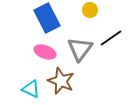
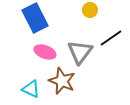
blue rectangle: moved 12 px left
gray triangle: moved 3 px down
brown star: moved 1 px right
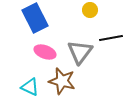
black line: rotated 25 degrees clockwise
brown star: rotated 8 degrees counterclockwise
cyan triangle: moved 1 px left, 2 px up
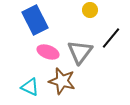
blue rectangle: moved 2 px down
black line: rotated 40 degrees counterclockwise
pink ellipse: moved 3 px right
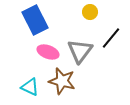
yellow circle: moved 2 px down
gray triangle: moved 1 px up
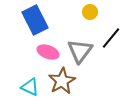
brown star: rotated 28 degrees clockwise
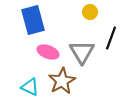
blue rectangle: moved 2 px left; rotated 12 degrees clockwise
black line: rotated 20 degrees counterclockwise
gray triangle: moved 2 px right, 1 px down; rotated 8 degrees counterclockwise
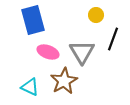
yellow circle: moved 6 px right, 3 px down
black line: moved 2 px right, 1 px down
brown star: moved 2 px right
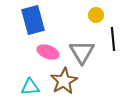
black line: rotated 25 degrees counterclockwise
cyan triangle: rotated 30 degrees counterclockwise
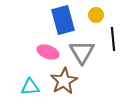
blue rectangle: moved 30 px right
